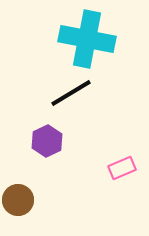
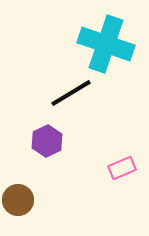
cyan cross: moved 19 px right, 5 px down; rotated 8 degrees clockwise
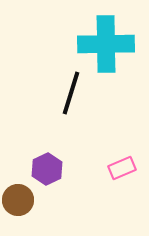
cyan cross: rotated 20 degrees counterclockwise
black line: rotated 42 degrees counterclockwise
purple hexagon: moved 28 px down
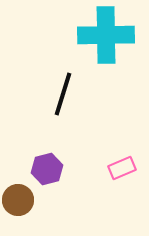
cyan cross: moved 9 px up
black line: moved 8 px left, 1 px down
purple hexagon: rotated 12 degrees clockwise
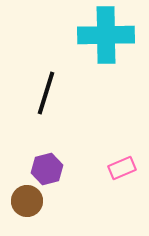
black line: moved 17 px left, 1 px up
brown circle: moved 9 px right, 1 px down
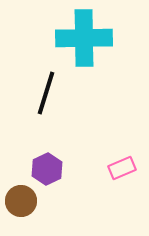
cyan cross: moved 22 px left, 3 px down
purple hexagon: rotated 12 degrees counterclockwise
brown circle: moved 6 px left
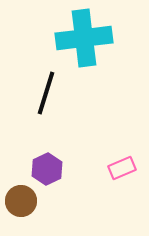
cyan cross: rotated 6 degrees counterclockwise
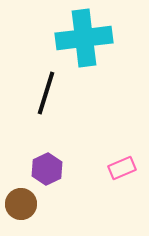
brown circle: moved 3 px down
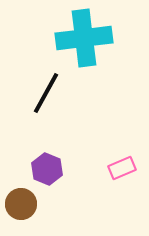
black line: rotated 12 degrees clockwise
purple hexagon: rotated 12 degrees counterclockwise
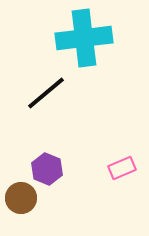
black line: rotated 21 degrees clockwise
brown circle: moved 6 px up
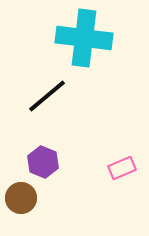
cyan cross: rotated 14 degrees clockwise
black line: moved 1 px right, 3 px down
purple hexagon: moved 4 px left, 7 px up
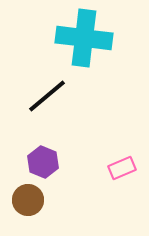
brown circle: moved 7 px right, 2 px down
